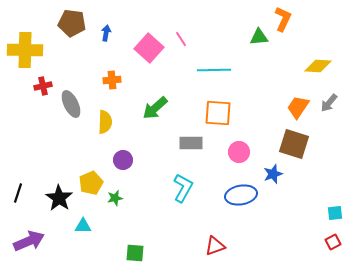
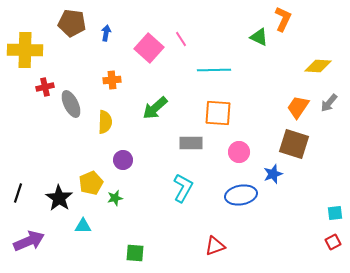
green triangle: rotated 30 degrees clockwise
red cross: moved 2 px right, 1 px down
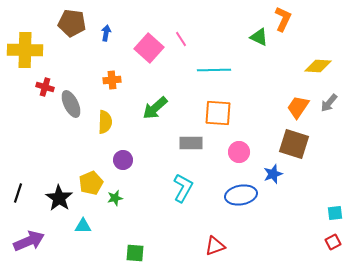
red cross: rotated 30 degrees clockwise
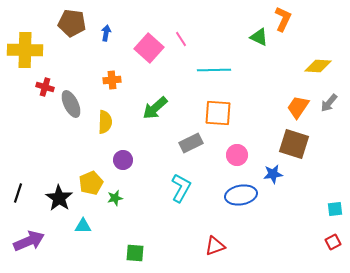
gray rectangle: rotated 25 degrees counterclockwise
pink circle: moved 2 px left, 3 px down
blue star: rotated 12 degrees clockwise
cyan L-shape: moved 2 px left
cyan square: moved 4 px up
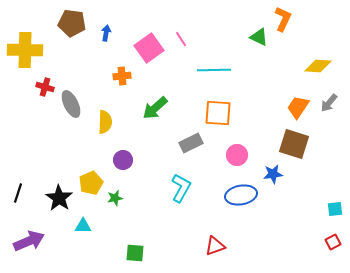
pink square: rotated 12 degrees clockwise
orange cross: moved 10 px right, 4 px up
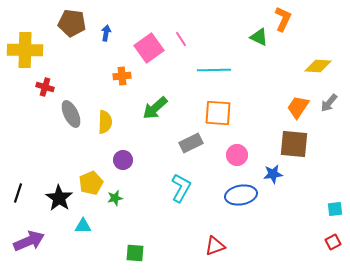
gray ellipse: moved 10 px down
brown square: rotated 12 degrees counterclockwise
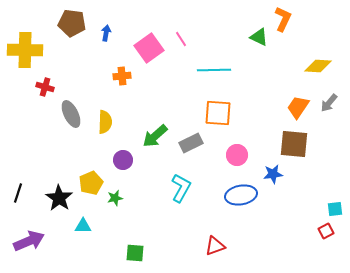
green arrow: moved 28 px down
red square: moved 7 px left, 11 px up
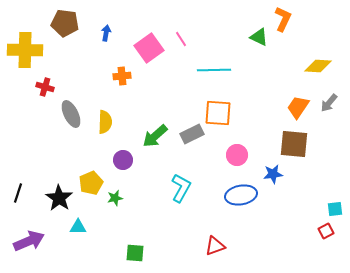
brown pentagon: moved 7 px left
gray rectangle: moved 1 px right, 9 px up
cyan triangle: moved 5 px left, 1 px down
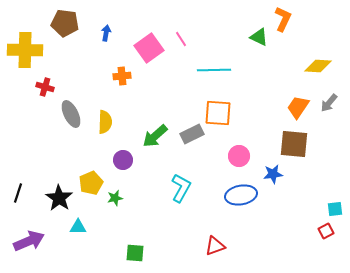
pink circle: moved 2 px right, 1 px down
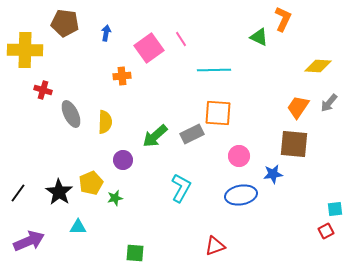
red cross: moved 2 px left, 3 px down
black line: rotated 18 degrees clockwise
black star: moved 6 px up
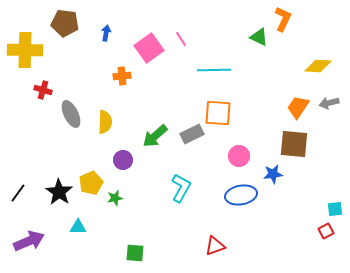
gray arrow: rotated 36 degrees clockwise
